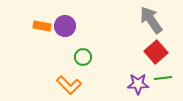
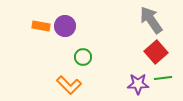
orange rectangle: moved 1 px left
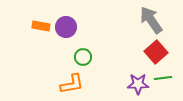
purple circle: moved 1 px right, 1 px down
orange L-shape: moved 3 px right, 1 px up; rotated 55 degrees counterclockwise
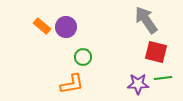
gray arrow: moved 5 px left
orange rectangle: moved 1 px right; rotated 30 degrees clockwise
red square: rotated 35 degrees counterclockwise
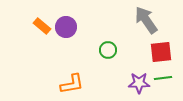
red square: moved 5 px right; rotated 20 degrees counterclockwise
green circle: moved 25 px right, 7 px up
purple star: moved 1 px right, 1 px up
